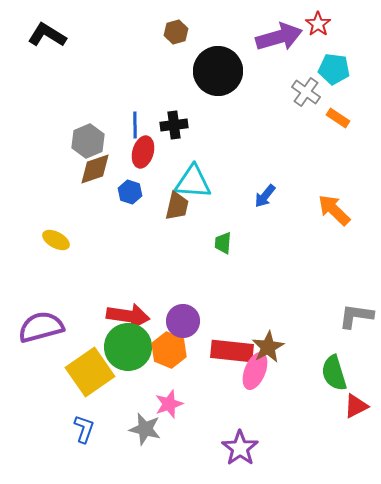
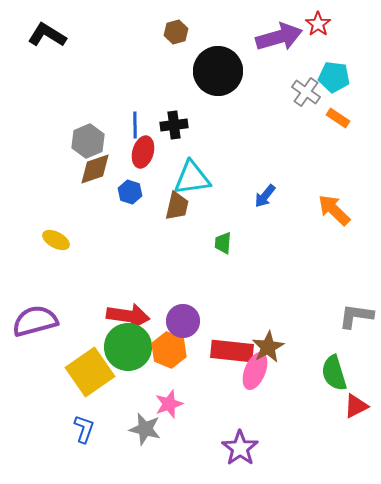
cyan pentagon: moved 8 px down
cyan triangle: moved 1 px left, 4 px up; rotated 12 degrees counterclockwise
purple semicircle: moved 6 px left, 6 px up
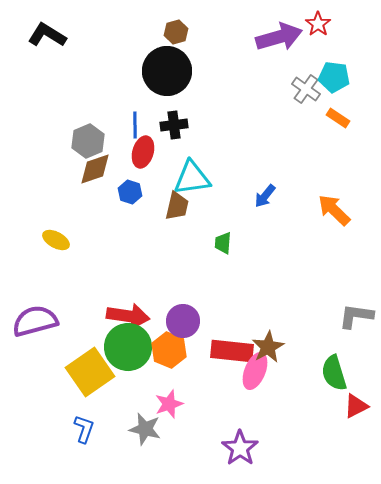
black circle: moved 51 px left
gray cross: moved 3 px up
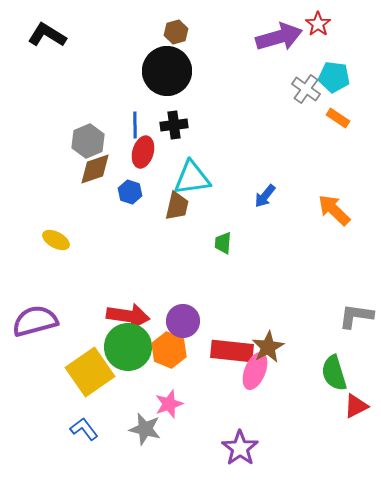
blue L-shape: rotated 56 degrees counterclockwise
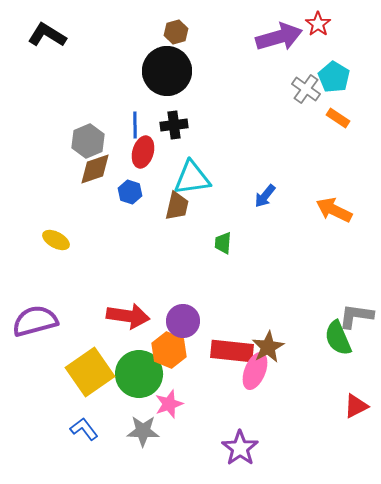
cyan pentagon: rotated 24 degrees clockwise
orange arrow: rotated 18 degrees counterclockwise
green circle: moved 11 px right, 27 px down
green semicircle: moved 4 px right, 35 px up; rotated 6 degrees counterclockwise
gray star: moved 2 px left, 2 px down; rotated 12 degrees counterclockwise
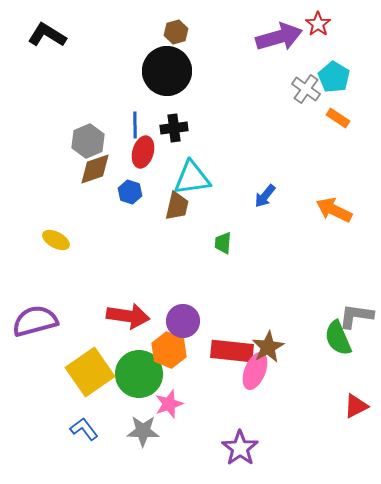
black cross: moved 3 px down
